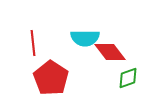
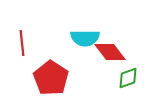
red line: moved 11 px left
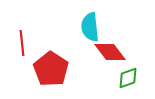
cyan semicircle: moved 5 px right, 11 px up; rotated 84 degrees clockwise
red pentagon: moved 9 px up
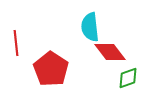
red line: moved 6 px left
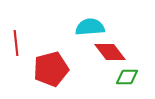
cyan semicircle: rotated 92 degrees clockwise
red pentagon: rotated 24 degrees clockwise
green diamond: moved 1 px left, 1 px up; rotated 20 degrees clockwise
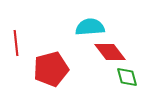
green diamond: rotated 75 degrees clockwise
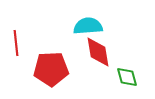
cyan semicircle: moved 2 px left, 1 px up
red diamond: moved 12 px left; rotated 28 degrees clockwise
red pentagon: rotated 12 degrees clockwise
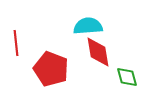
red pentagon: rotated 24 degrees clockwise
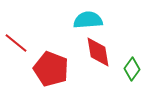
cyan semicircle: moved 6 px up
red line: rotated 45 degrees counterclockwise
green diamond: moved 5 px right, 8 px up; rotated 50 degrees clockwise
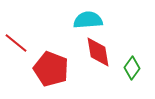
green diamond: moved 1 px up
